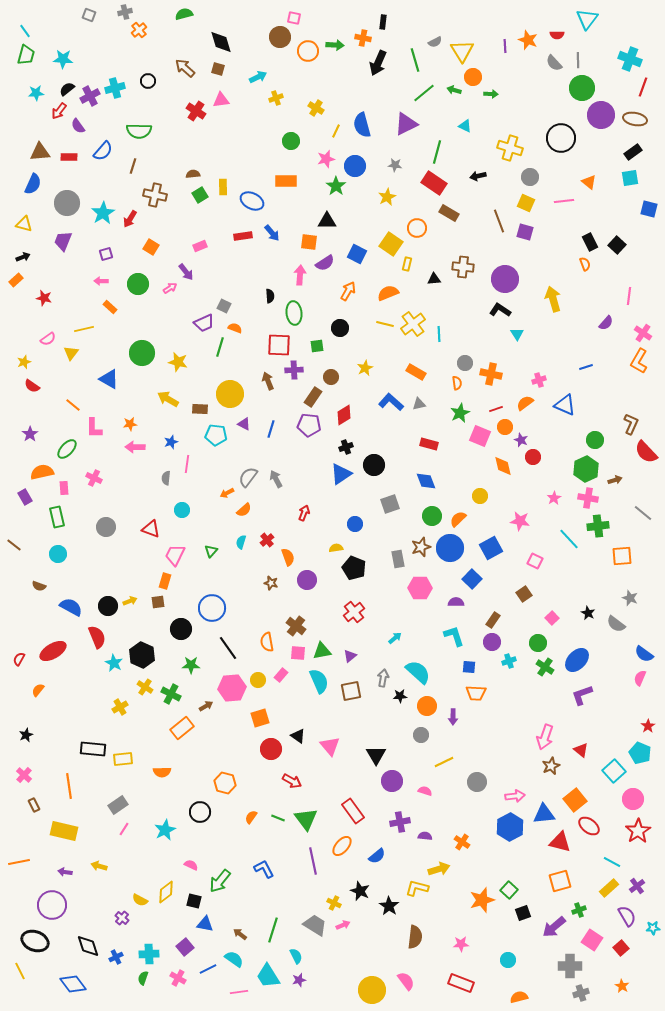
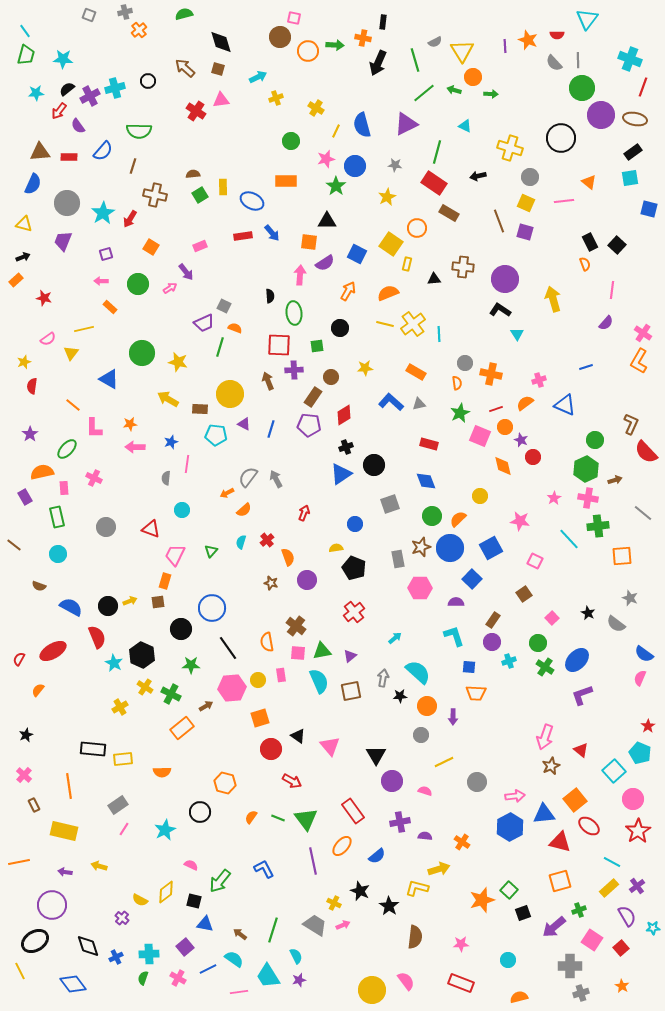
pink line at (629, 296): moved 17 px left, 6 px up
yellow star at (365, 368): rotated 21 degrees clockwise
red semicircle at (32, 386): rotated 63 degrees clockwise
pink rectangle at (281, 675): rotated 48 degrees counterclockwise
black ellipse at (35, 941): rotated 52 degrees counterclockwise
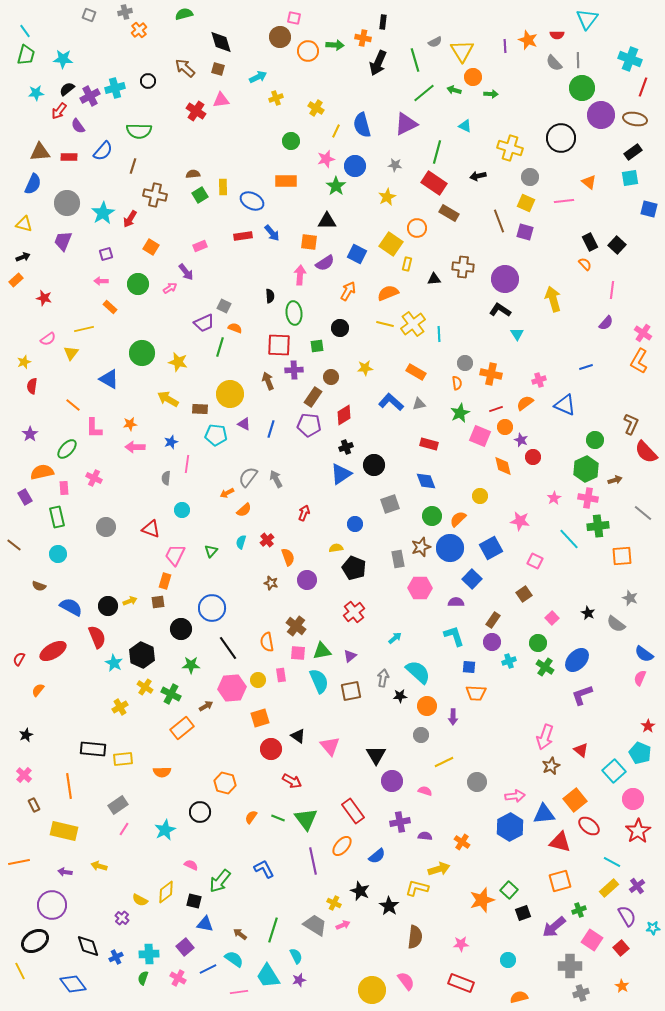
orange semicircle at (585, 264): rotated 24 degrees counterclockwise
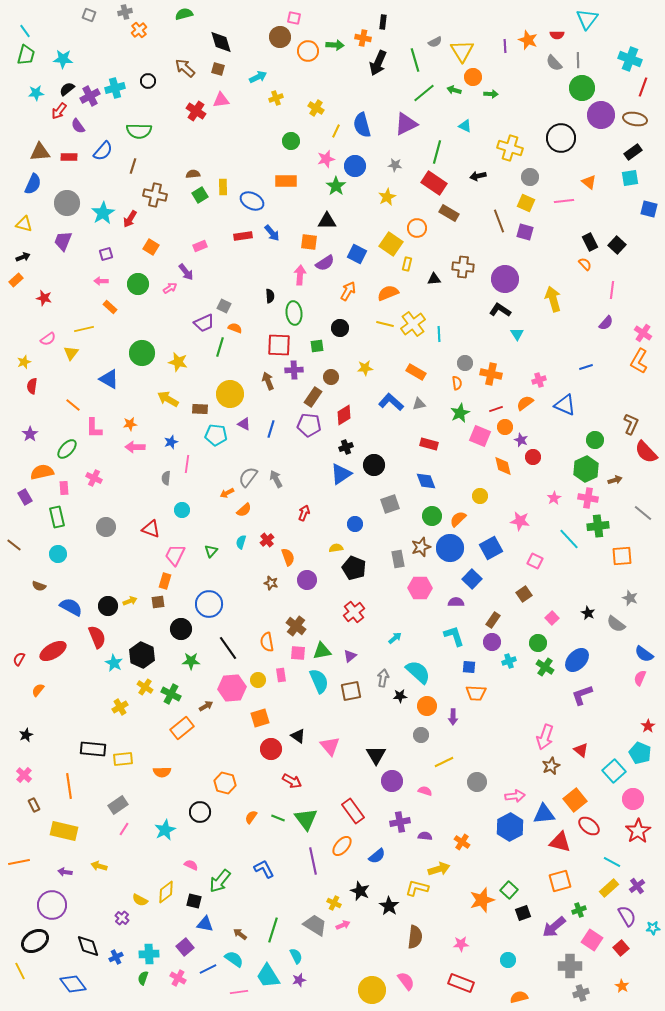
blue circle at (212, 608): moved 3 px left, 4 px up
green star at (191, 665): moved 4 px up
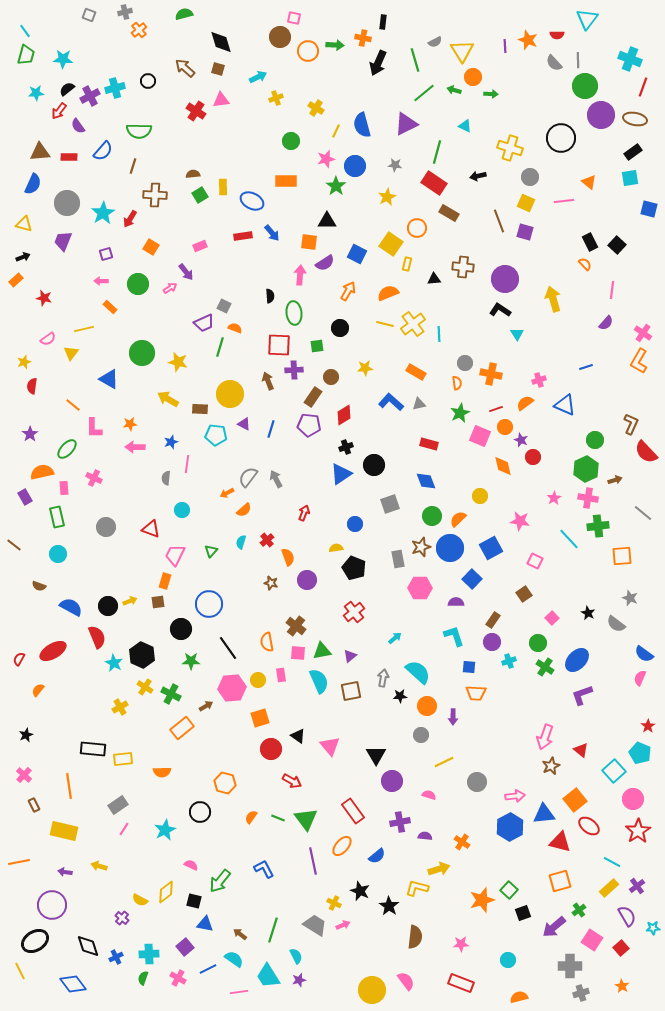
green circle at (582, 88): moved 3 px right, 2 px up
brown cross at (155, 195): rotated 10 degrees counterclockwise
pink semicircle at (425, 791): moved 4 px right, 4 px down
green cross at (579, 910): rotated 16 degrees counterclockwise
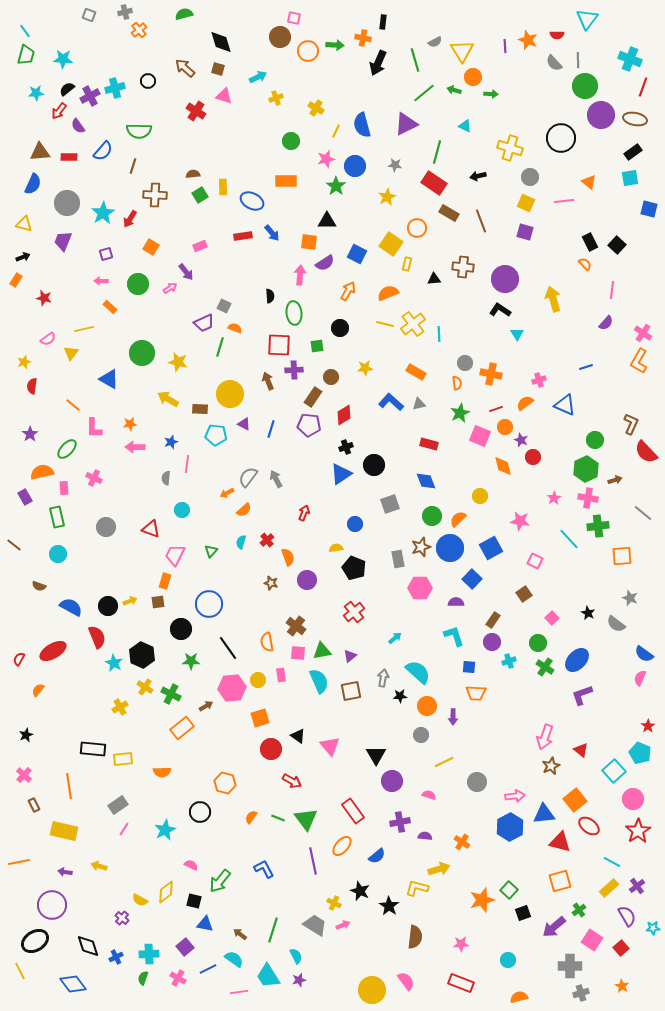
pink triangle at (221, 100): moved 3 px right, 4 px up; rotated 24 degrees clockwise
brown line at (499, 221): moved 18 px left
orange rectangle at (16, 280): rotated 16 degrees counterclockwise
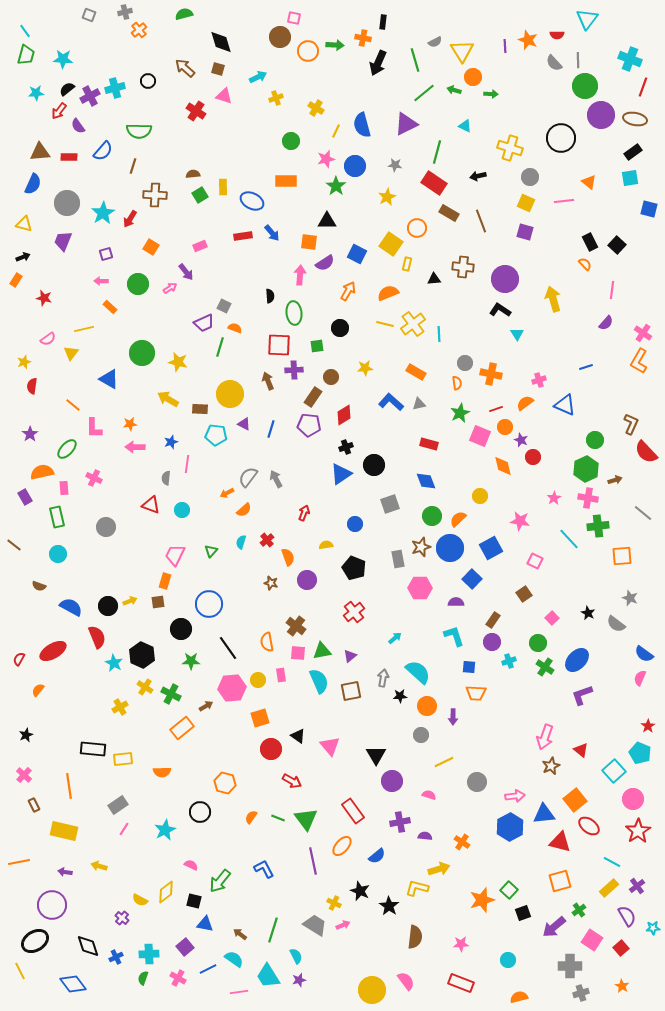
red triangle at (151, 529): moved 24 px up
yellow semicircle at (336, 548): moved 10 px left, 3 px up
